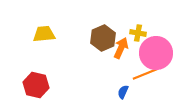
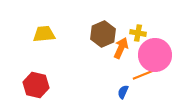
brown hexagon: moved 4 px up
pink circle: moved 1 px left, 2 px down
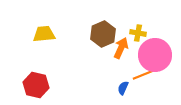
blue semicircle: moved 4 px up
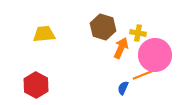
brown hexagon: moved 7 px up; rotated 20 degrees counterclockwise
red hexagon: rotated 15 degrees clockwise
